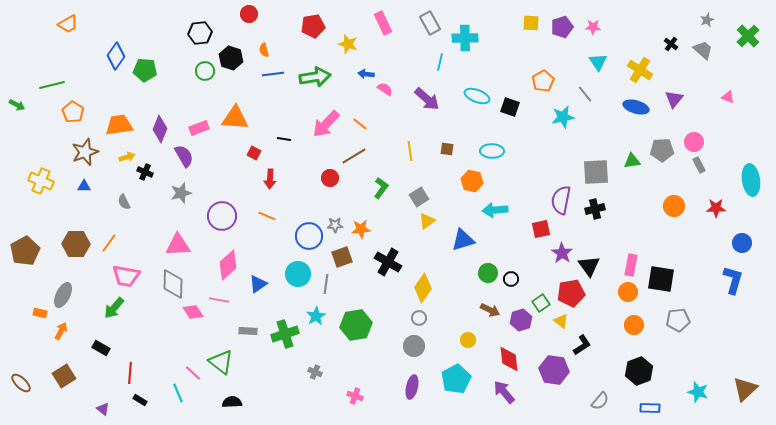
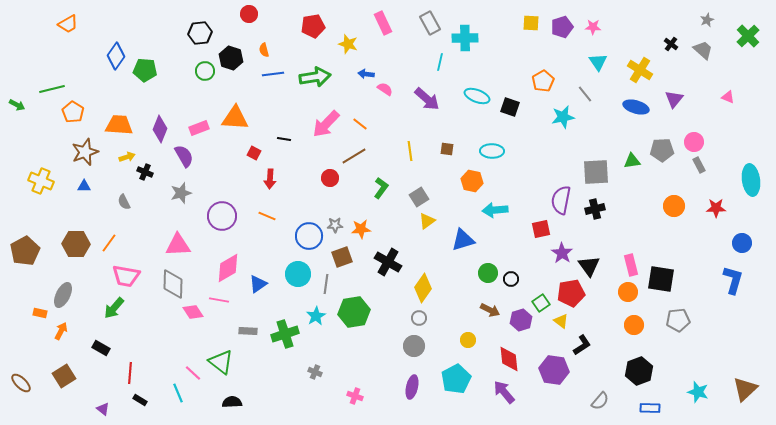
green line at (52, 85): moved 4 px down
orange trapezoid at (119, 125): rotated 12 degrees clockwise
pink diamond at (228, 265): moved 3 px down; rotated 12 degrees clockwise
pink rectangle at (631, 265): rotated 25 degrees counterclockwise
green hexagon at (356, 325): moved 2 px left, 13 px up
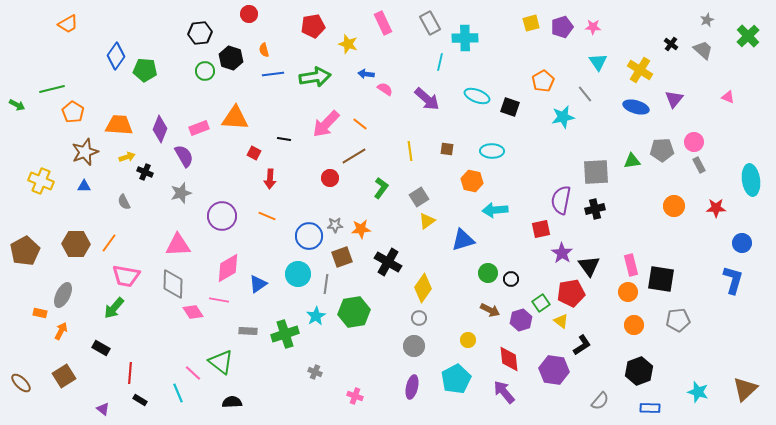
yellow square at (531, 23): rotated 18 degrees counterclockwise
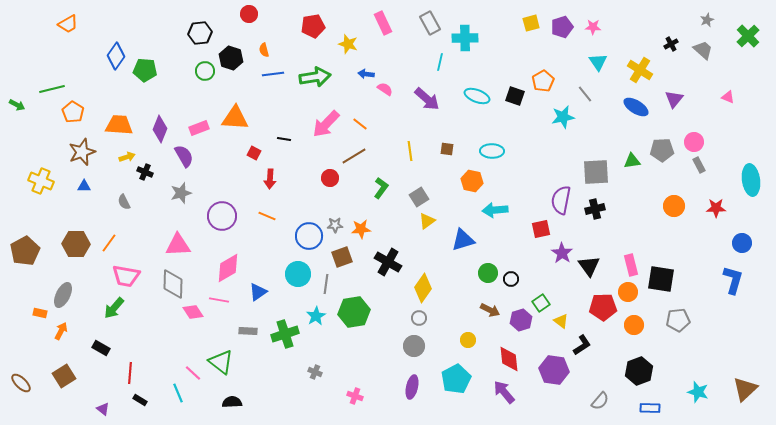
black cross at (671, 44): rotated 24 degrees clockwise
black square at (510, 107): moved 5 px right, 11 px up
blue ellipse at (636, 107): rotated 15 degrees clockwise
brown star at (85, 152): moved 3 px left
blue triangle at (258, 284): moved 8 px down
red pentagon at (571, 293): moved 32 px right, 14 px down; rotated 8 degrees clockwise
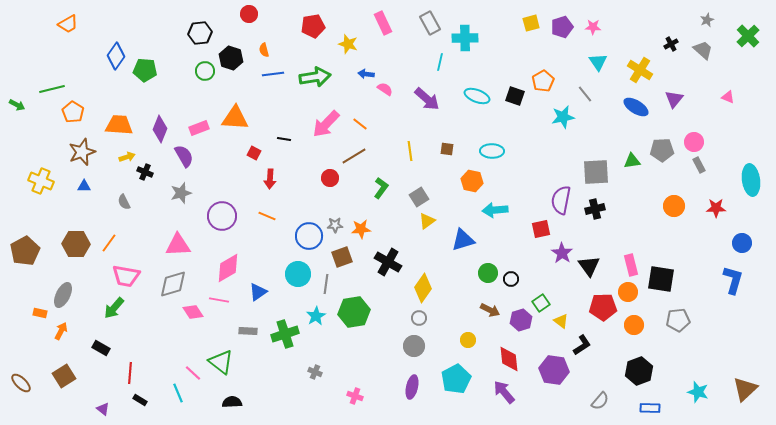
gray diamond at (173, 284): rotated 72 degrees clockwise
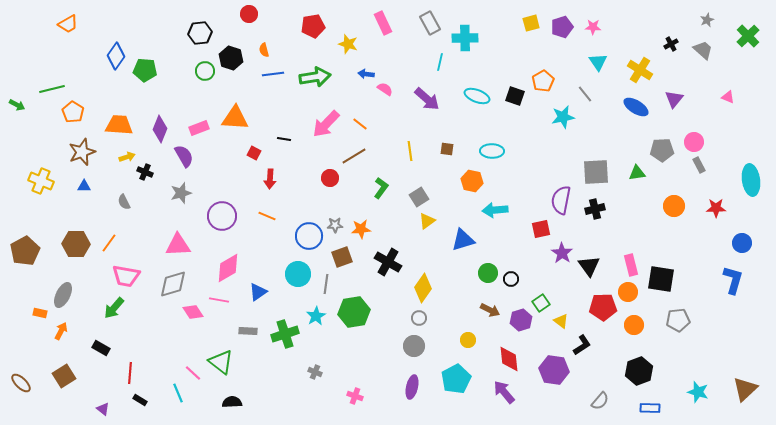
green triangle at (632, 161): moved 5 px right, 12 px down
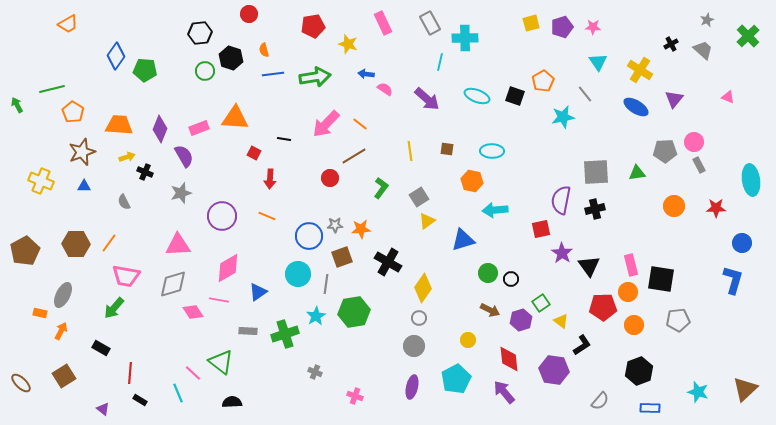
green arrow at (17, 105): rotated 147 degrees counterclockwise
gray pentagon at (662, 150): moved 3 px right, 1 px down
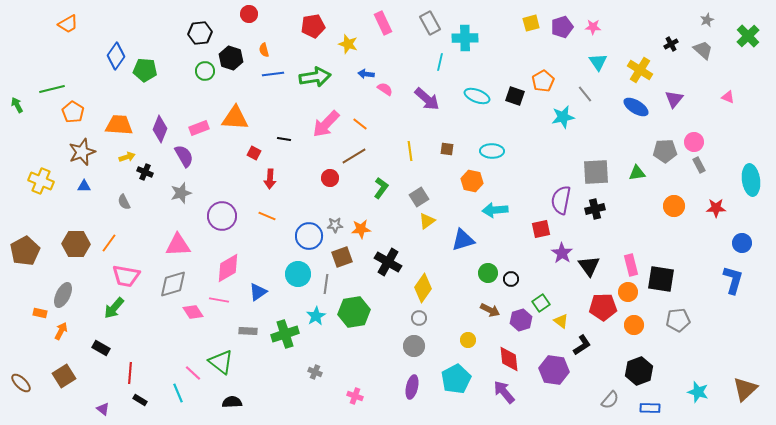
gray semicircle at (600, 401): moved 10 px right, 1 px up
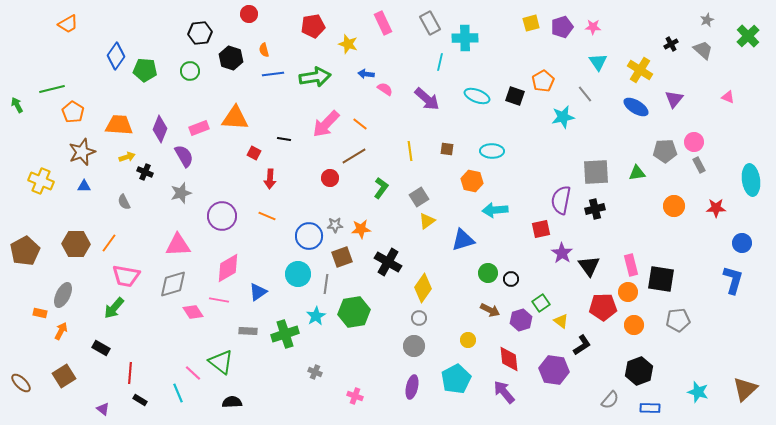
green circle at (205, 71): moved 15 px left
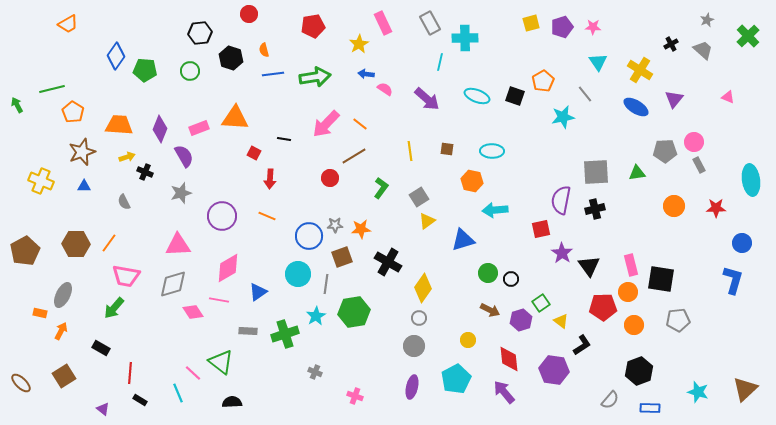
yellow star at (348, 44): moved 11 px right; rotated 24 degrees clockwise
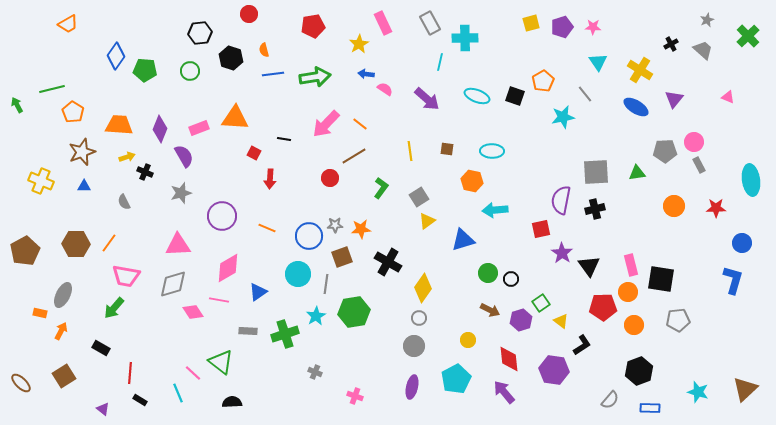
orange line at (267, 216): moved 12 px down
